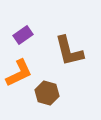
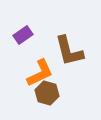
orange L-shape: moved 21 px right
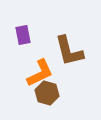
purple rectangle: rotated 66 degrees counterclockwise
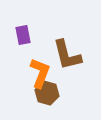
brown L-shape: moved 2 px left, 4 px down
orange L-shape: rotated 44 degrees counterclockwise
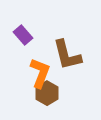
purple rectangle: rotated 30 degrees counterclockwise
brown hexagon: rotated 15 degrees clockwise
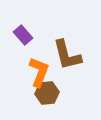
orange L-shape: moved 1 px left, 1 px up
brown hexagon: rotated 25 degrees clockwise
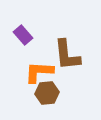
brown L-shape: rotated 8 degrees clockwise
orange L-shape: rotated 108 degrees counterclockwise
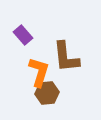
brown L-shape: moved 1 px left, 2 px down
orange L-shape: rotated 104 degrees clockwise
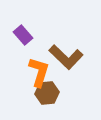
brown L-shape: rotated 40 degrees counterclockwise
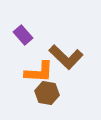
orange L-shape: rotated 76 degrees clockwise
brown hexagon: rotated 15 degrees clockwise
